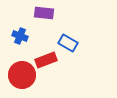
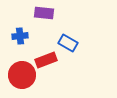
blue cross: rotated 28 degrees counterclockwise
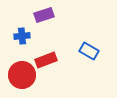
purple rectangle: moved 2 px down; rotated 24 degrees counterclockwise
blue cross: moved 2 px right
blue rectangle: moved 21 px right, 8 px down
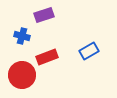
blue cross: rotated 21 degrees clockwise
blue rectangle: rotated 60 degrees counterclockwise
red rectangle: moved 1 px right, 3 px up
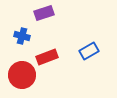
purple rectangle: moved 2 px up
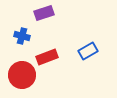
blue rectangle: moved 1 px left
